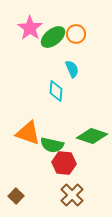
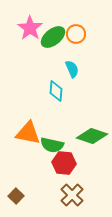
orange triangle: rotated 8 degrees counterclockwise
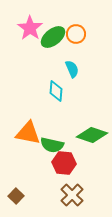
green diamond: moved 1 px up
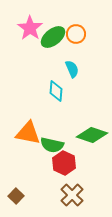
red hexagon: rotated 20 degrees clockwise
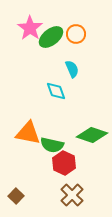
green ellipse: moved 2 px left
cyan diamond: rotated 25 degrees counterclockwise
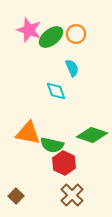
pink star: moved 1 px left, 2 px down; rotated 15 degrees counterclockwise
cyan semicircle: moved 1 px up
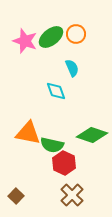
pink star: moved 4 px left, 11 px down
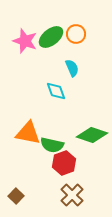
red hexagon: rotated 15 degrees clockwise
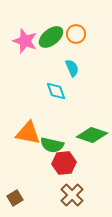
red hexagon: rotated 15 degrees clockwise
brown square: moved 1 px left, 2 px down; rotated 14 degrees clockwise
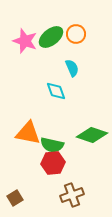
red hexagon: moved 11 px left
brown cross: rotated 25 degrees clockwise
